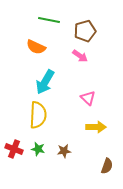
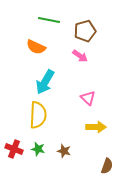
brown star: rotated 24 degrees clockwise
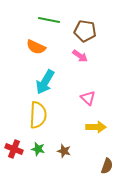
brown pentagon: rotated 25 degrees clockwise
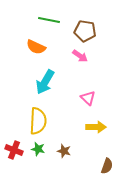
yellow semicircle: moved 6 px down
red cross: moved 1 px down
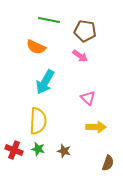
brown semicircle: moved 1 px right, 3 px up
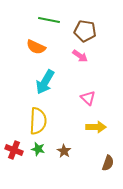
brown star: rotated 16 degrees clockwise
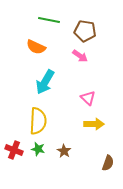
yellow arrow: moved 2 px left, 3 px up
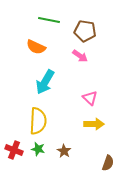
pink triangle: moved 2 px right
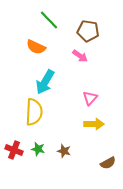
green line: rotated 35 degrees clockwise
brown pentagon: moved 3 px right
pink triangle: rotated 28 degrees clockwise
yellow semicircle: moved 4 px left, 9 px up
brown star: rotated 16 degrees counterclockwise
brown semicircle: rotated 42 degrees clockwise
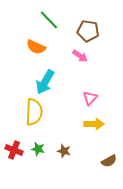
brown semicircle: moved 1 px right, 2 px up
